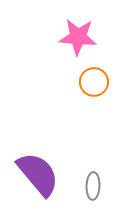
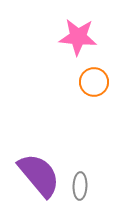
purple semicircle: moved 1 px right, 1 px down
gray ellipse: moved 13 px left
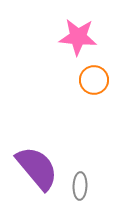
orange circle: moved 2 px up
purple semicircle: moved 2 px left, 7 px up
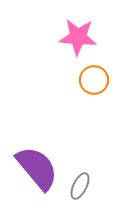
gray ellipse: rotated 24 degrees clockwise
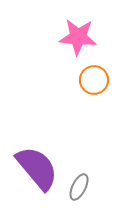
gray ellipse: moved 1 px left, 1 px down
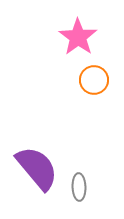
pink star: rotated 30 degrees clockwise
gray ellipse: rotated 28 degrees counterclockwise
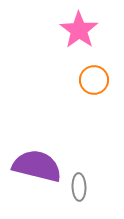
pink star: moved 1 px right, 7 px up
purple semicircle: moved 2 px up; rotated 36 degrees counterclockwise
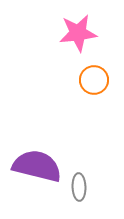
pink star: moved 1 px left, 3 px down; rotated 30 degrees clockwise
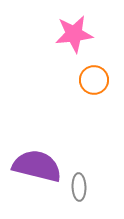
pink star: moved 4 px left, 1 px down
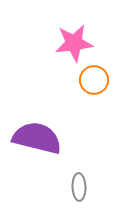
pink star: moved 9 px down
purple semicircle: moved 28 px up
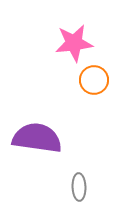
purple semicircle: rotated 6 degrees counterclockwise
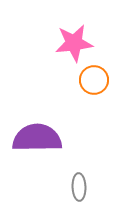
purple semicircle: rotated 9 degrees counterclockwise
